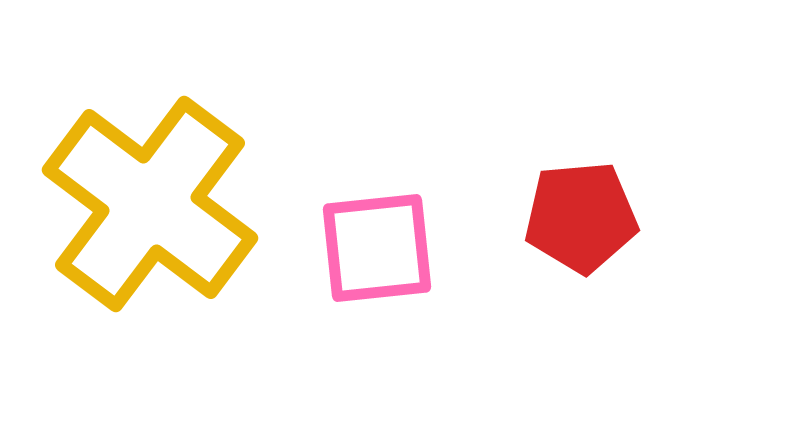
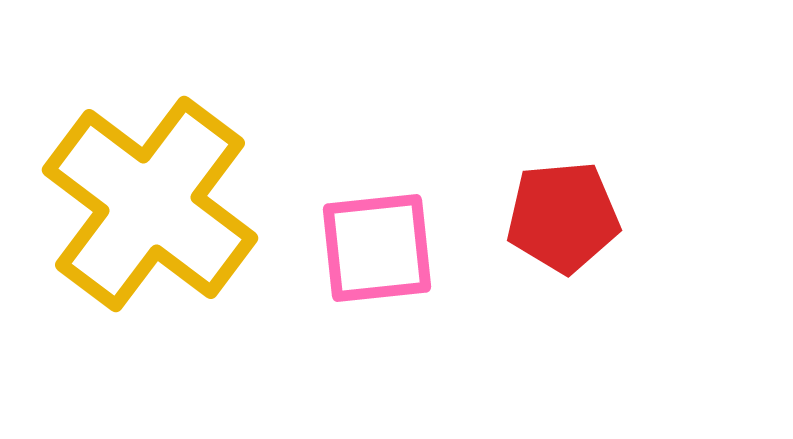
red pentagon: moved 18 px left
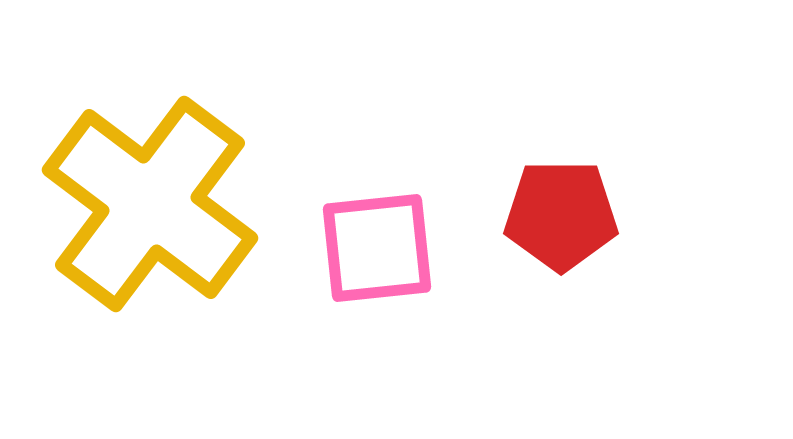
red pentagon: moved 2 px left, 2 px up; rotated 5 degrees clockwise
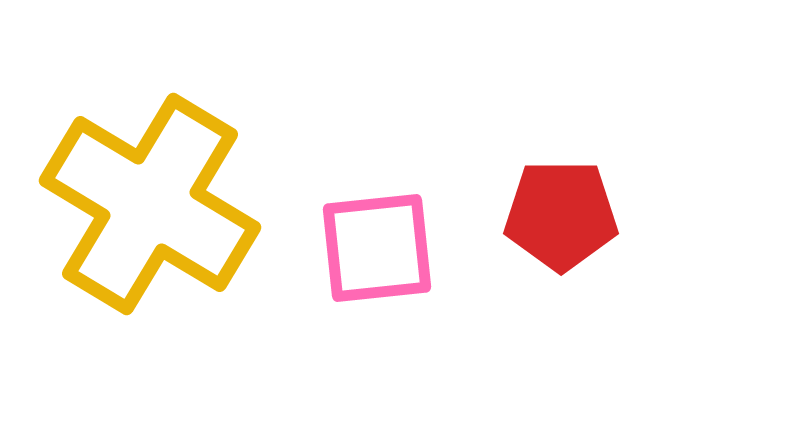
yellow cross: rotated 6 degrees counterclockwise
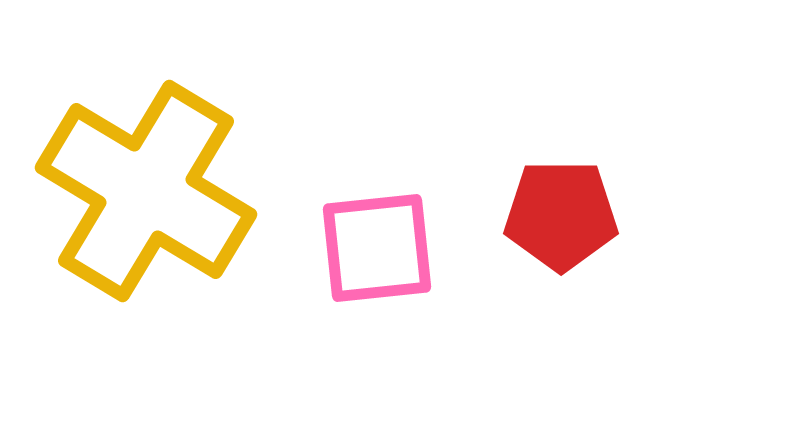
yellow cross: moved 4 px left, 13 px up
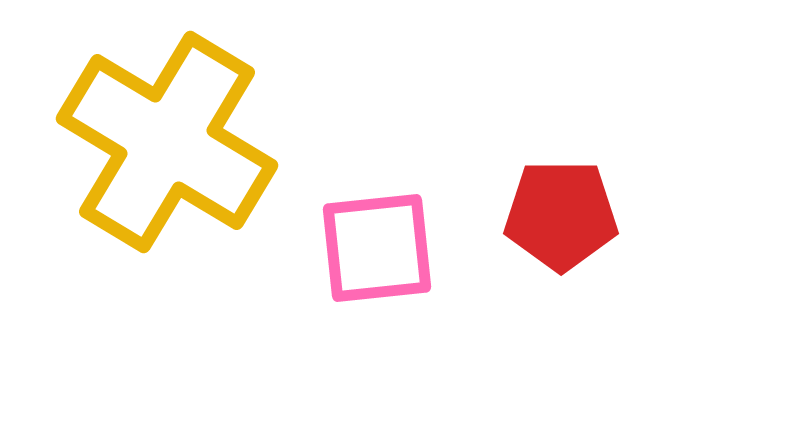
yellow cross: moved 21 px right, 49 px up
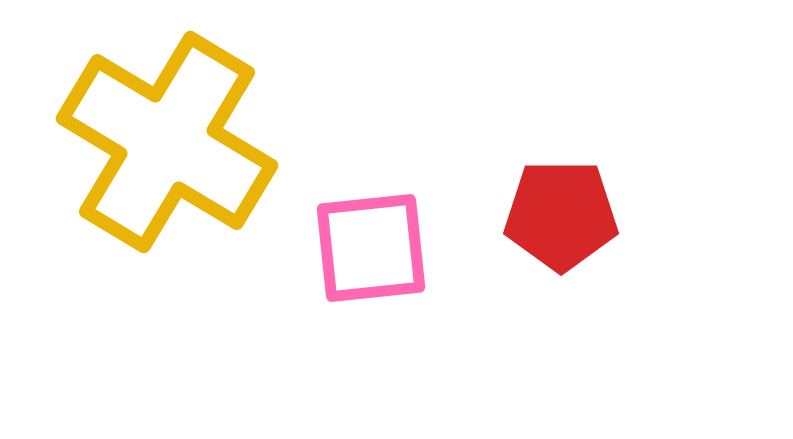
pink square: moved 6 px left
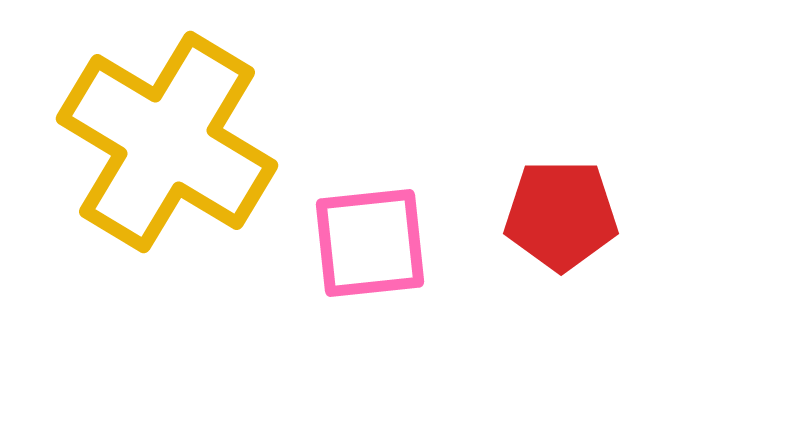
pink square: moved 1 px left, 5 px up
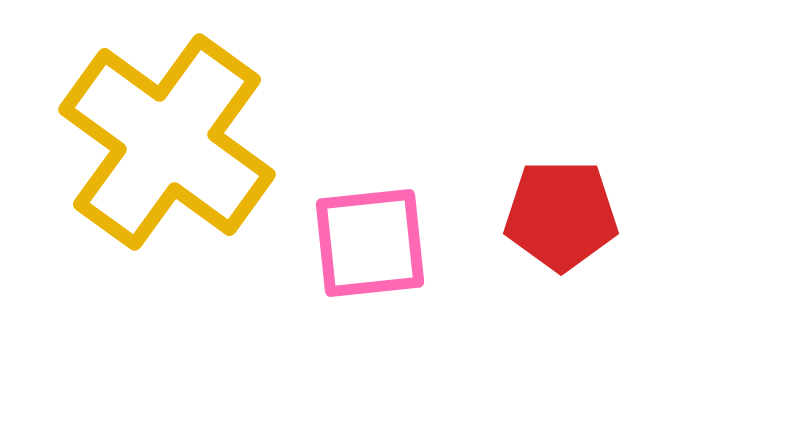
yellow cross: rotated 5 degrees clockwise
